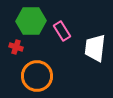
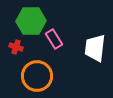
pink rectangle: moved 8 px left, 8 px down
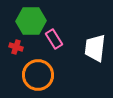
orange circle: moved 1 px right, 1 px up
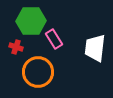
orange circle: moved 3 px up
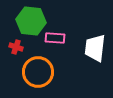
green hexagon: rotated 8 degrees clockwise
pink rectangle: moved 1 px right, 1 px up; rotated 54 degrees counterclockwise
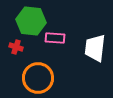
orange circle: moved 6 px down
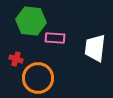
red cross: moved 12 px down
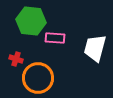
white trapezoid: rotated 8 degrees clockwise
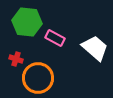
green hexagon: moved 4 px left, 1 px down
pink rectangle: rotated 24 degrees clockwise
white trapezoid: rotated 116 degrees clockwise
